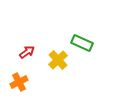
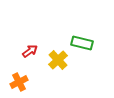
green rectangle: rotated 10 degrees counterclockwise
red arrow: moved 3 px right, 1 px up
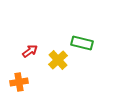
orange cross: rotated 18 degrees clockwise
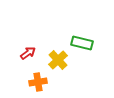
red arrow: moved 2 px left, 2 px down
orange cross: moved 19 px right
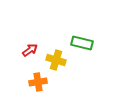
red arrow: moved 2 px right, 3 px up
yellow cross: moved 2 px left; rotated 30 degrees counterclockwise
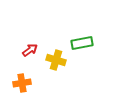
green rectangle: rotated 25 degrees counterclockwise
orange cross: moved 16 px left, 1 px down
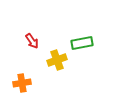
red arrow: moved 2 px right, 9 px up; rotated 91 degrees clockwise
yellow cross: moved 1 px right; rotated 36 degrees counterclockwise
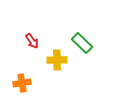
green rectangle: rotated 55 degrees clockwise
yellow cross: rotated 18 degrees clockwise
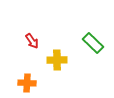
green rectangle: moved 11 px right
orange cross: moved 5 px right; rotated 12 degrees clockwise
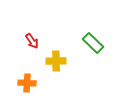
yellow cross: moved 1 px left, 1 px down
